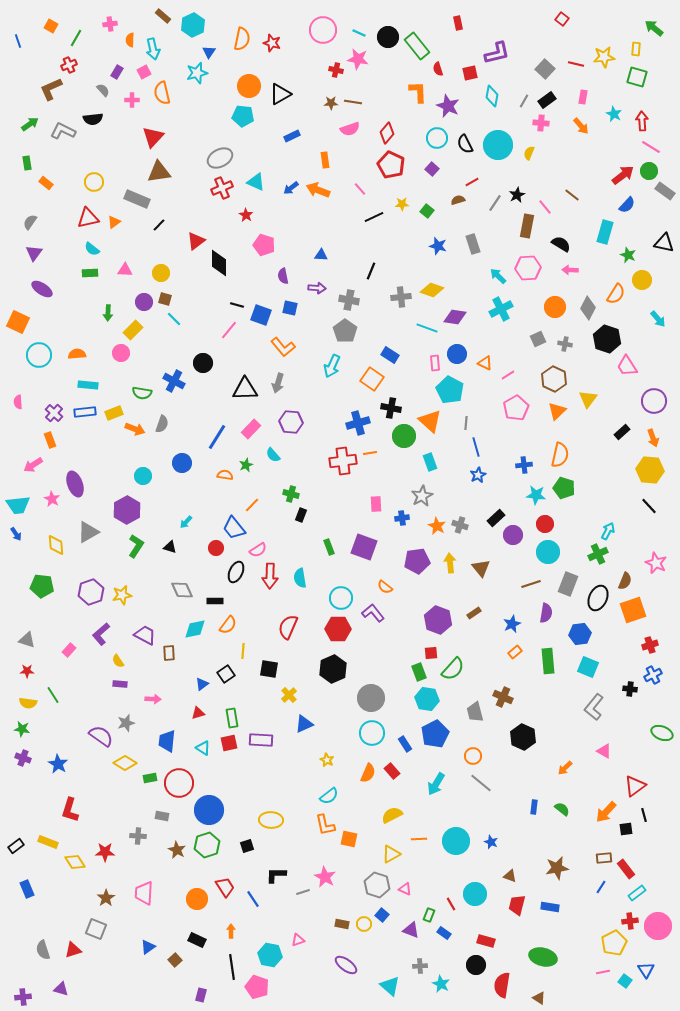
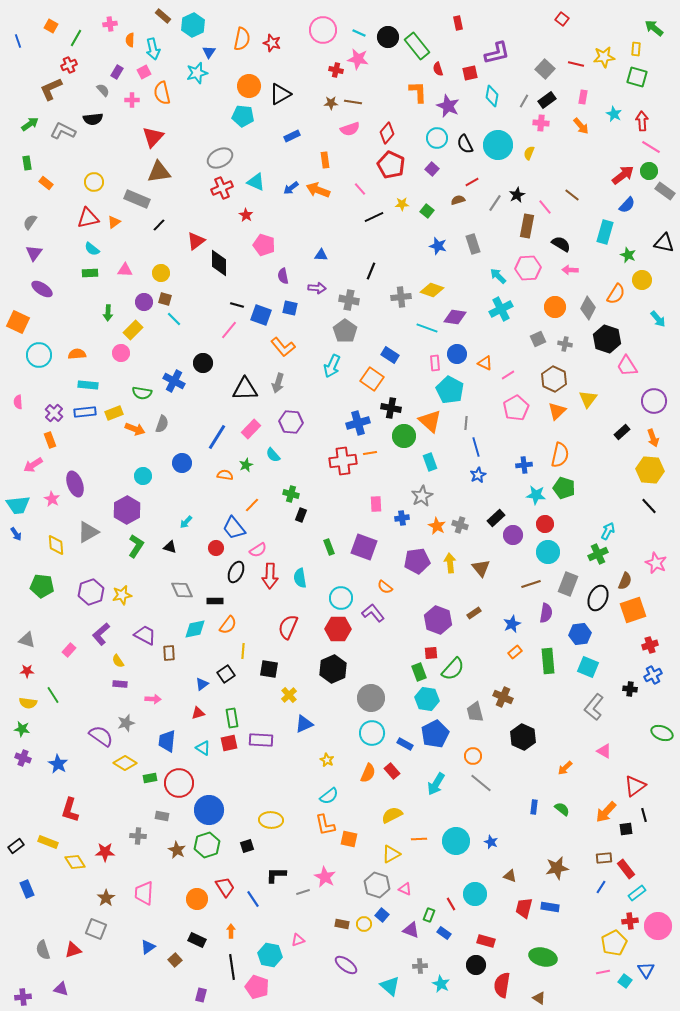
blue rectangle at (405, 744): rotated 28 degrees counterclockwise
red trapezoid at (517, 905): moved 7 px right, 3 px down
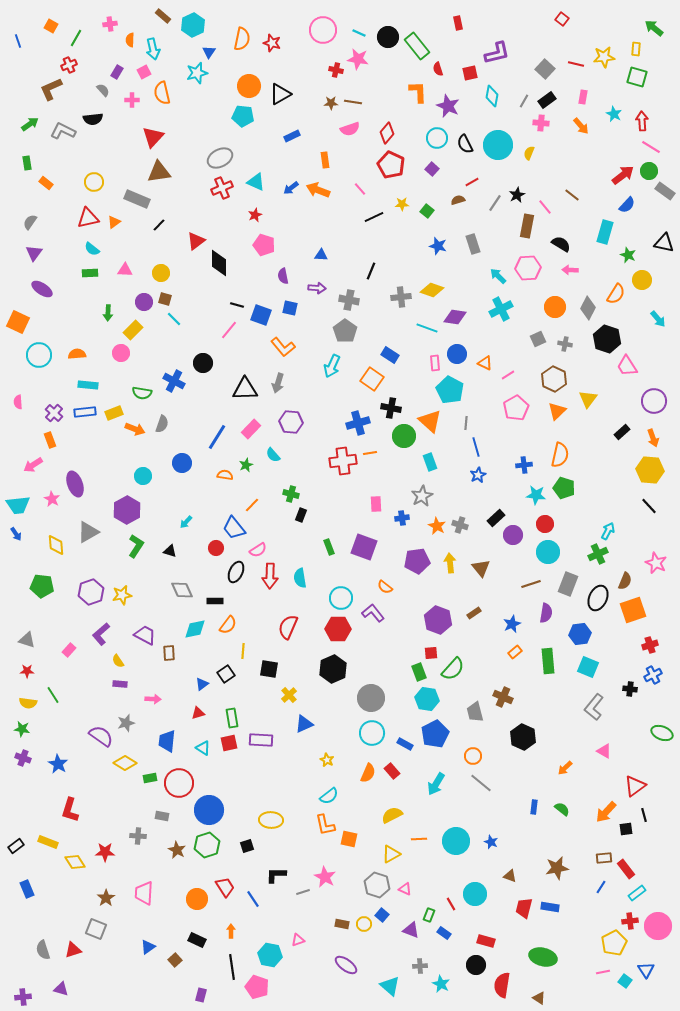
red star at (246, 215): moved 9 px right; rotated 16 degrees clockwise
black triangle at (170, 547): moved 4 px down
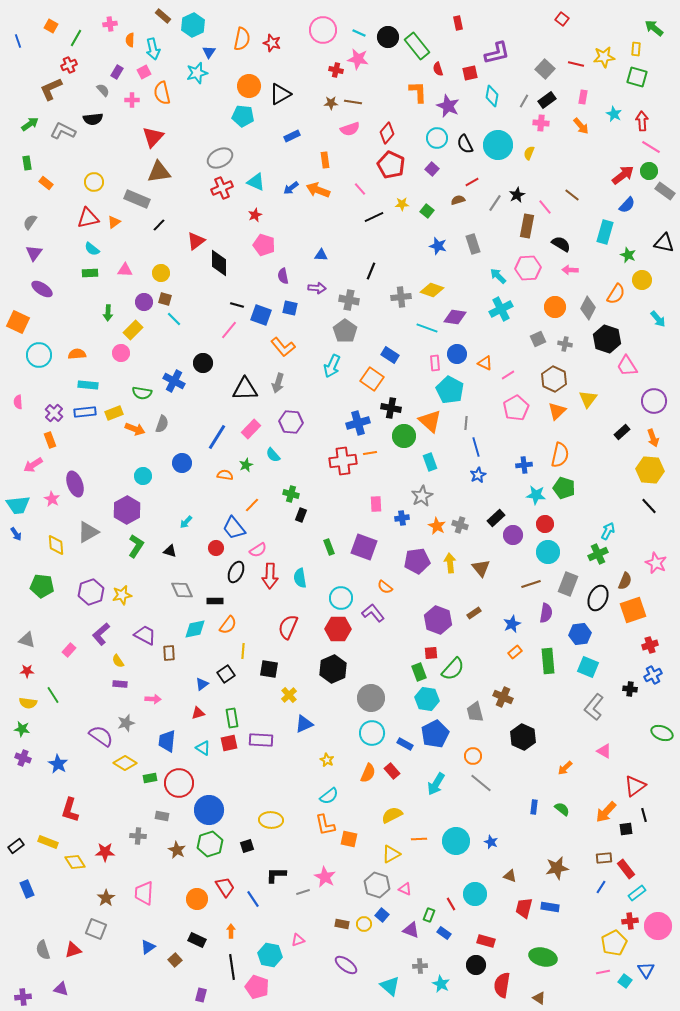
green hexagon at (207, 845): moved 3 px right, 1 px up
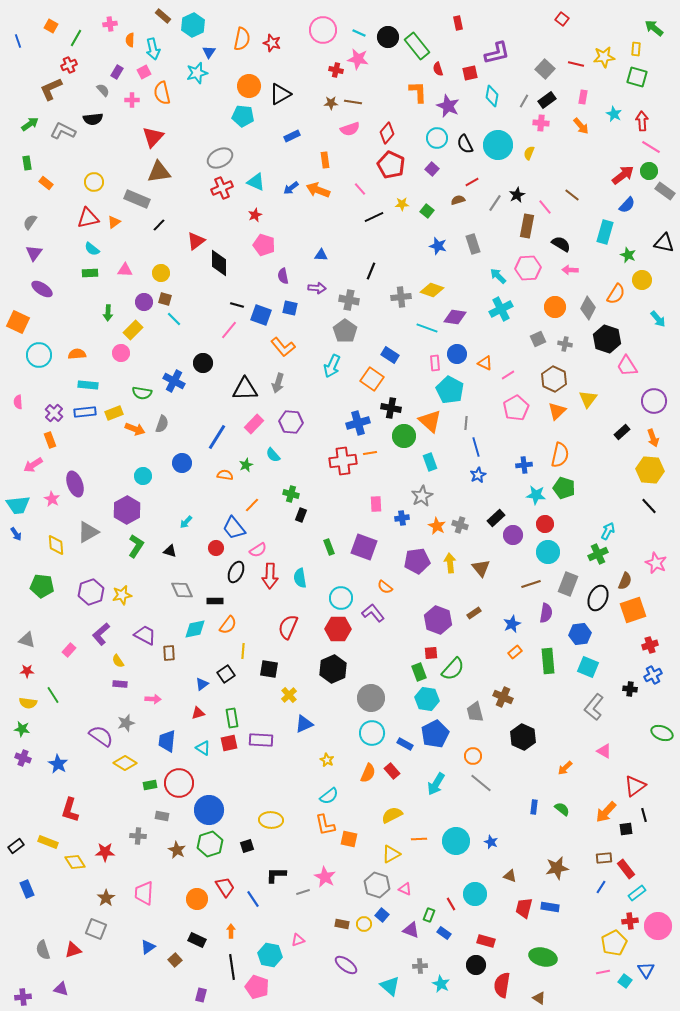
pink rectangle at (251, 429): moved 3 px right, 5 px up
green rectangle at (150, 778): moved 7 px down
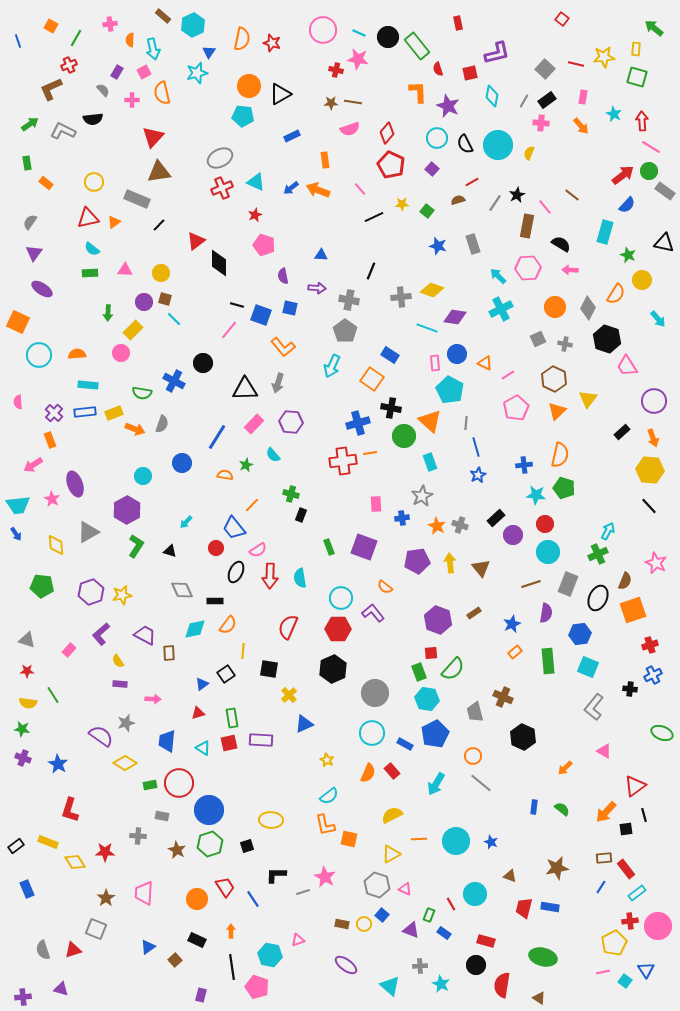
gray circle at (371, 698): moved 4 px right, 5 px up
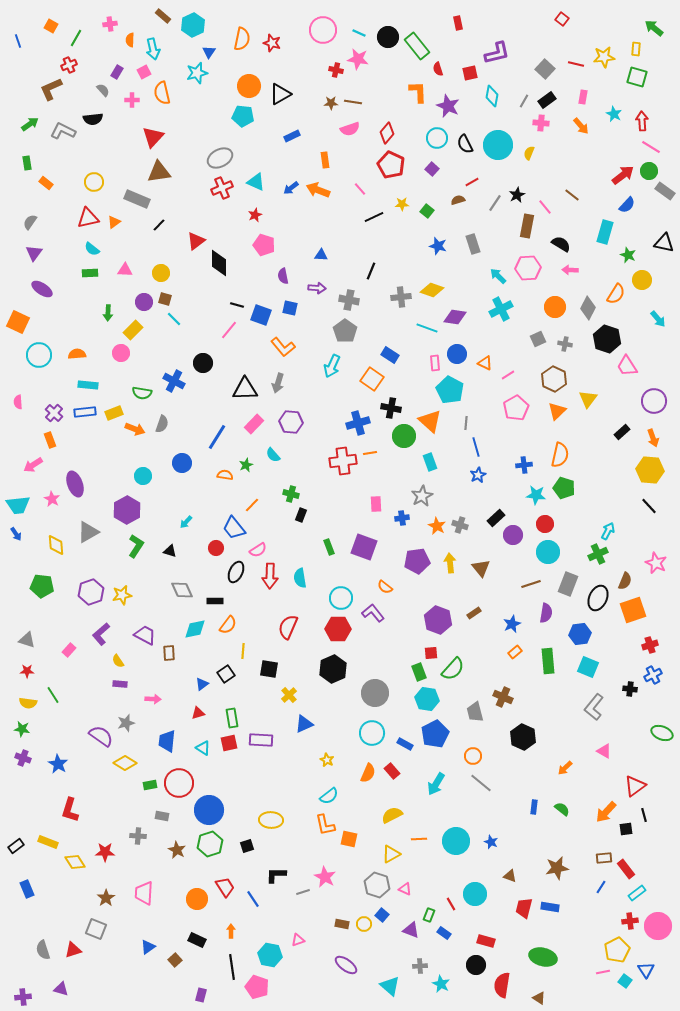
yellow pentagon at (614, 943): moved 3 px right, 7 px down
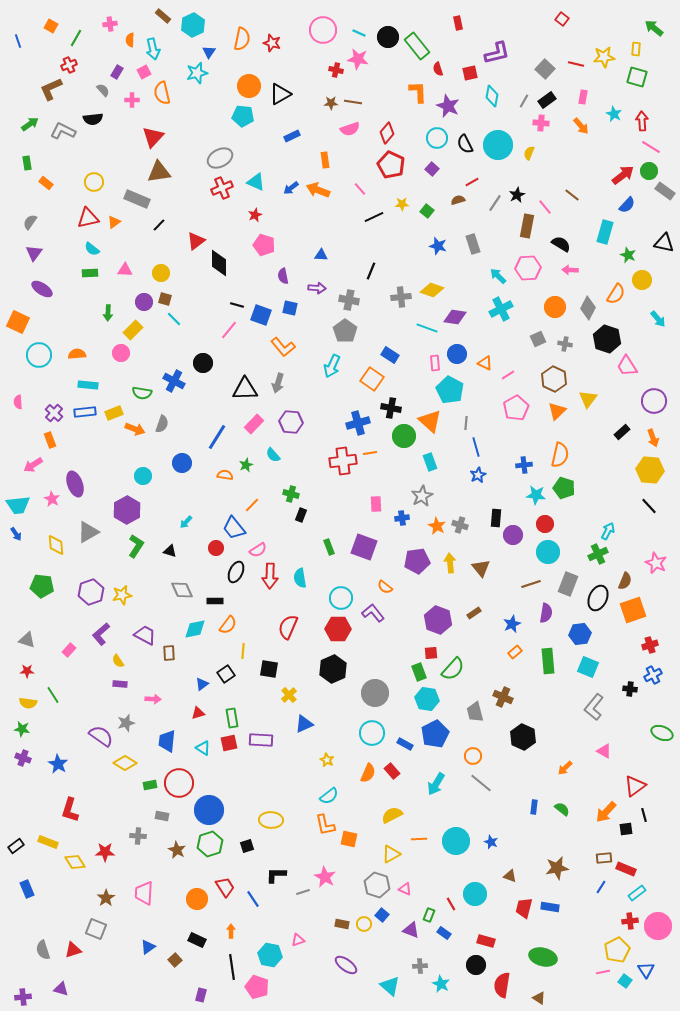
black rectangle at (496, 518): rotated 42 degrees counterclockwise
red rectangle at (626, 869): rotated 30 degrees counterclockwise
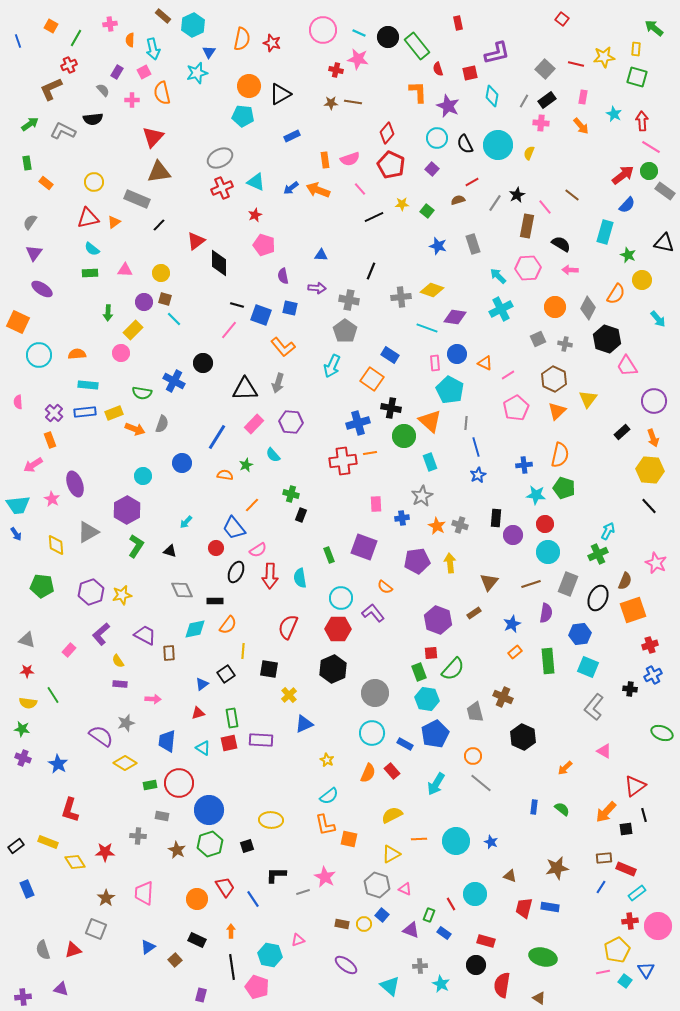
pink semicircle at (350, 129): moved 30 px down
green rectangle at (329, 547): moved 8 px down
brown triangle at (481, 568): moved 8 px right, 14 px down; rotated 18 degrees clockwise
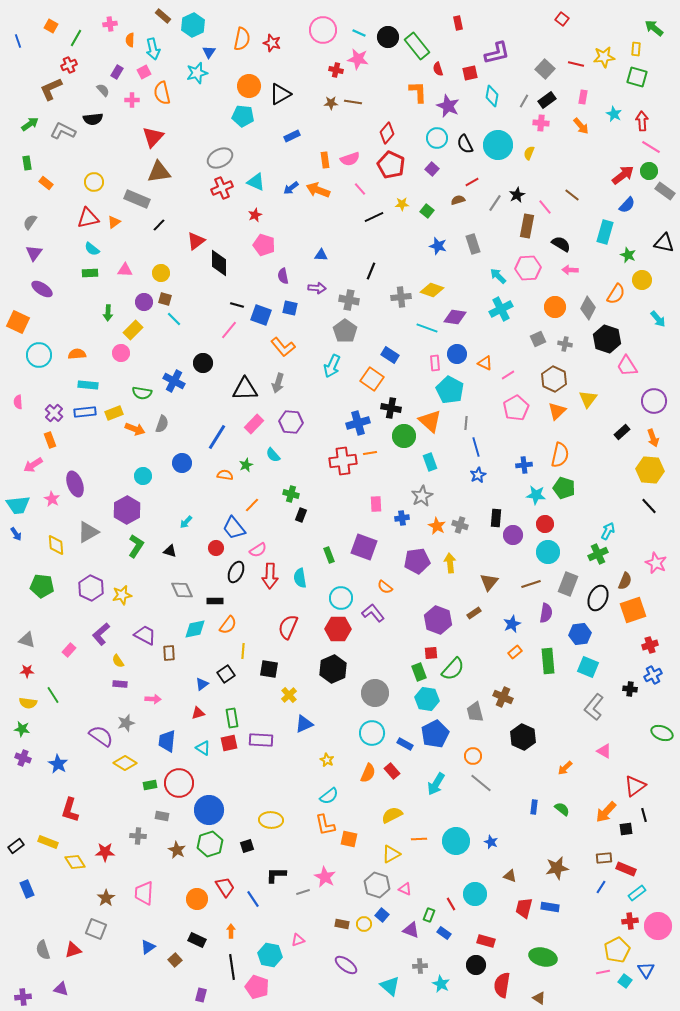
purple hexagon at (91, 592): moved 4 px up; rotated 15 degrees counterclockwise
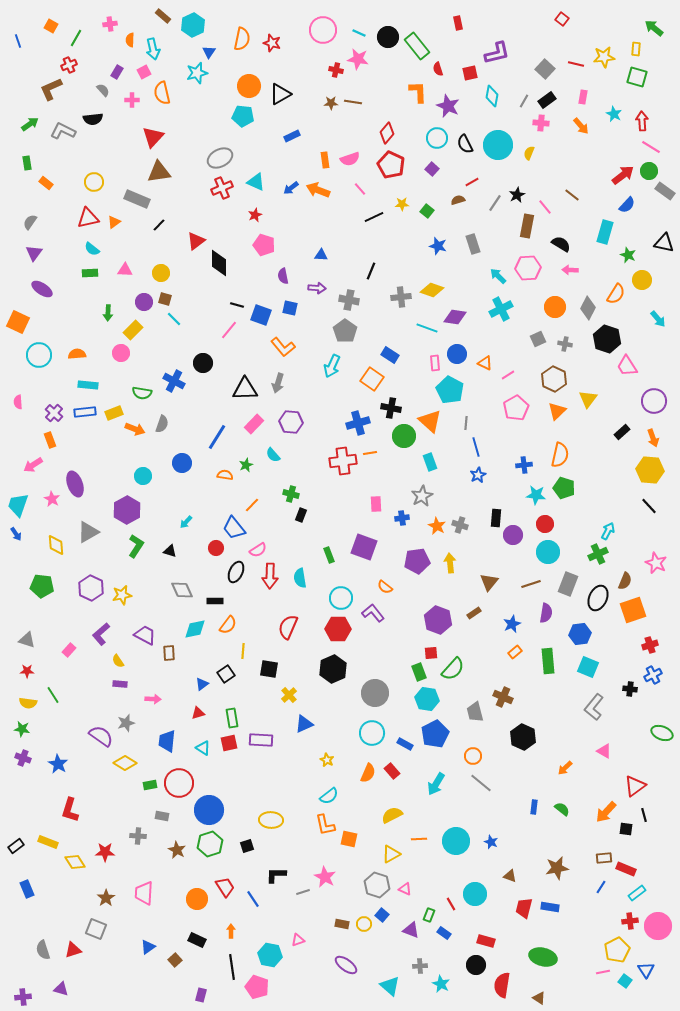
cyan trapezoid at (18, 505): rotated 115 degrees clockwise
black square at (626, 829): rotated 16 degrees clockwise
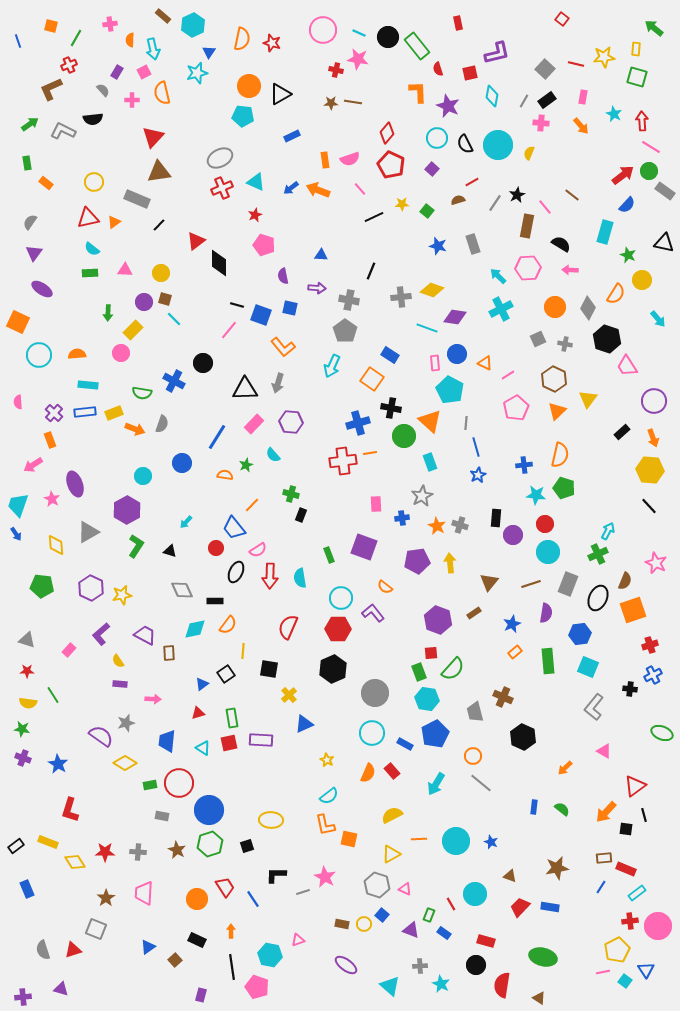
orange square at (51, 26): rotated 16 degrees counterclockwise
gray cross at (138, 836): moved 16 px down
red trapezoid at (524, 908): moved 4 px left, 1 px up; rotated 30 degrees clockwise
